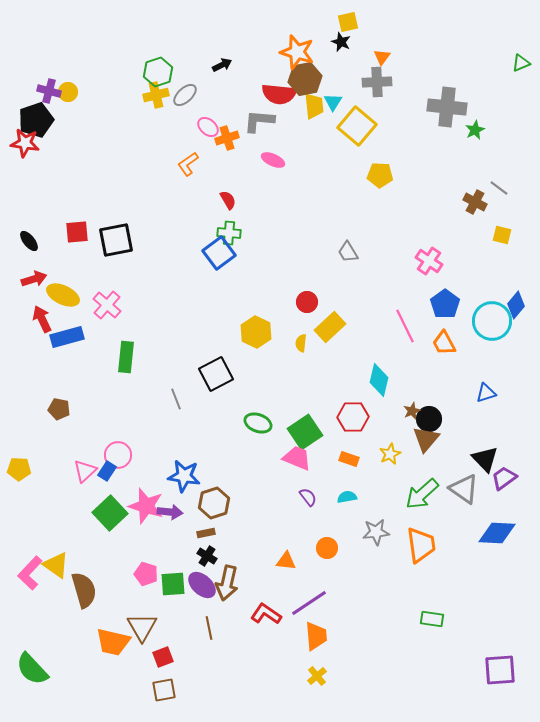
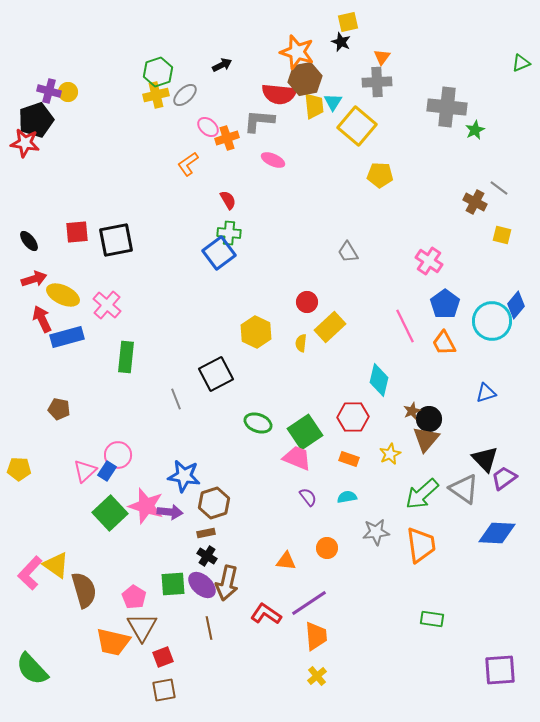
pink pentagon at (146, 574): moved 12 px left, 23 px down; rotated 15 degrees clockwise
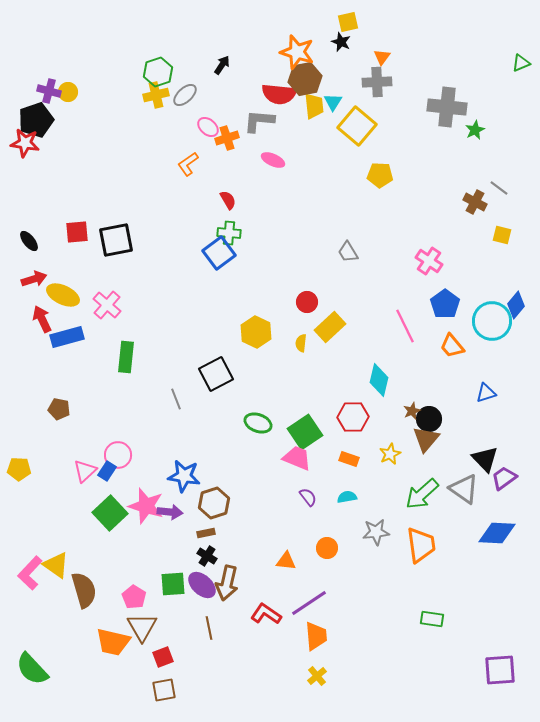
black arrow at (222, 65): rotated 30 degrees counterclockwise
orange trapezoid at (444, 343): moved 8 px right, 3 px down; rotated 12 degrees counterclockwise
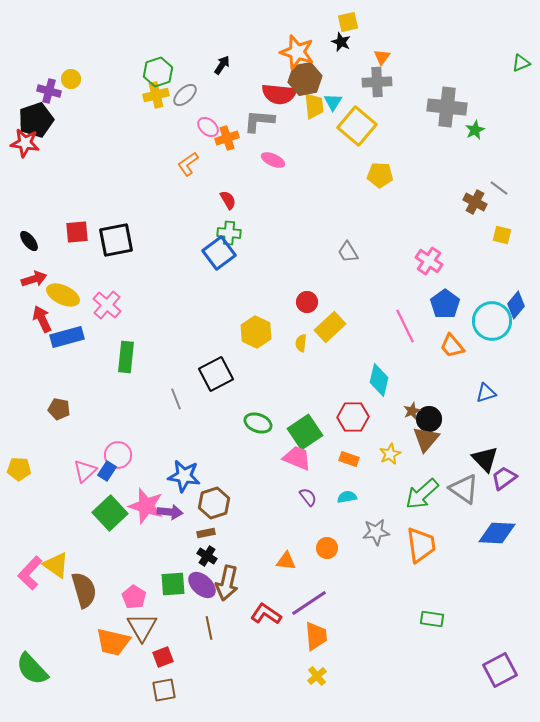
yellow circle at (68, 92): moved 3 px right, 13 px up
purple square at (500, 670): rotated 24 degrees counterclockwise
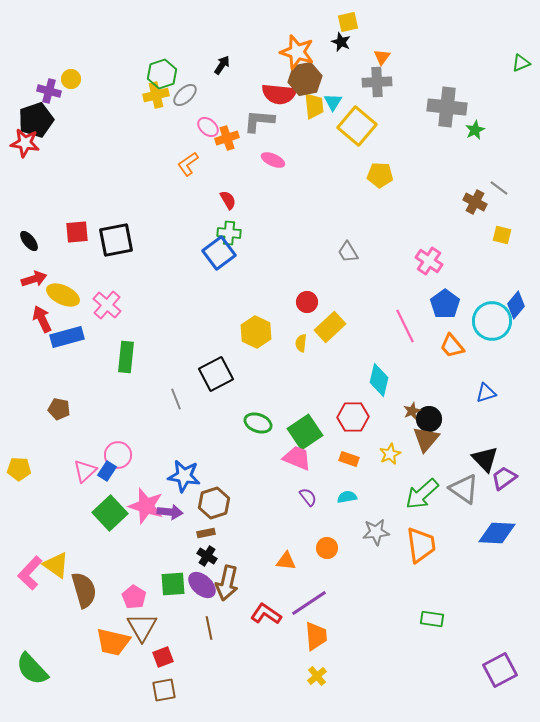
green hexagon at (158, 72): moved 4 px right, 2 px down
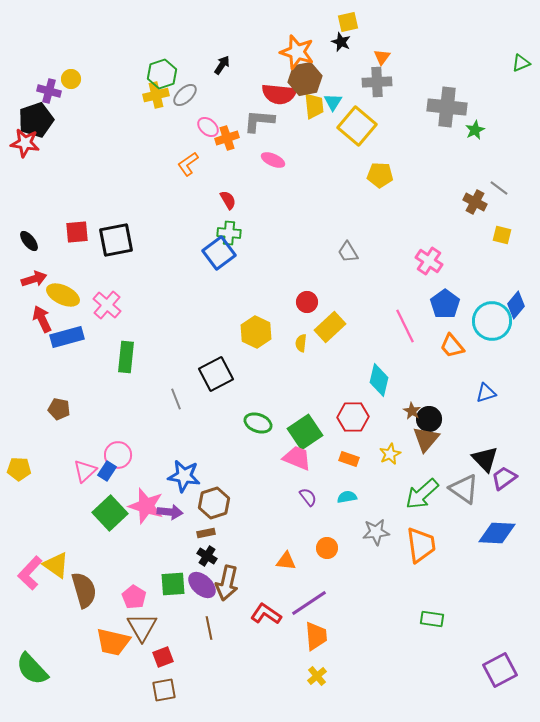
brown star at (412, 411): rotated 18 degrees counterclockwise
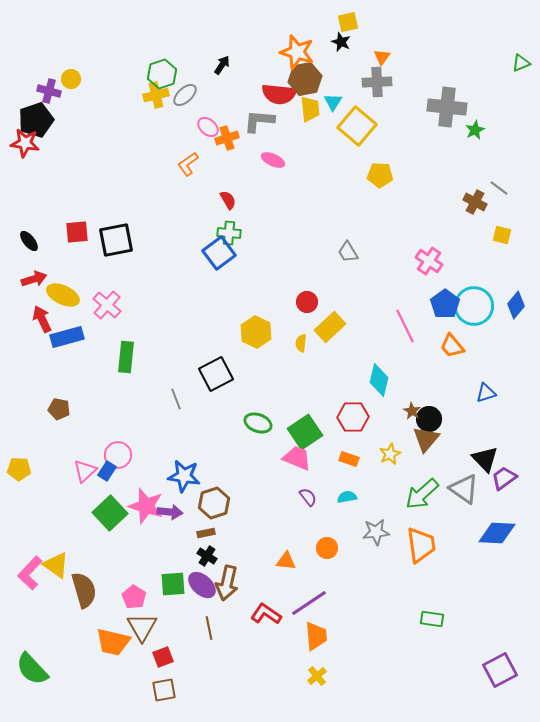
yellow trapezoid at (314, 106): moved 4 px left, 3 px down
cyan circle at (492, 321): moved 18 px left, 15 px up
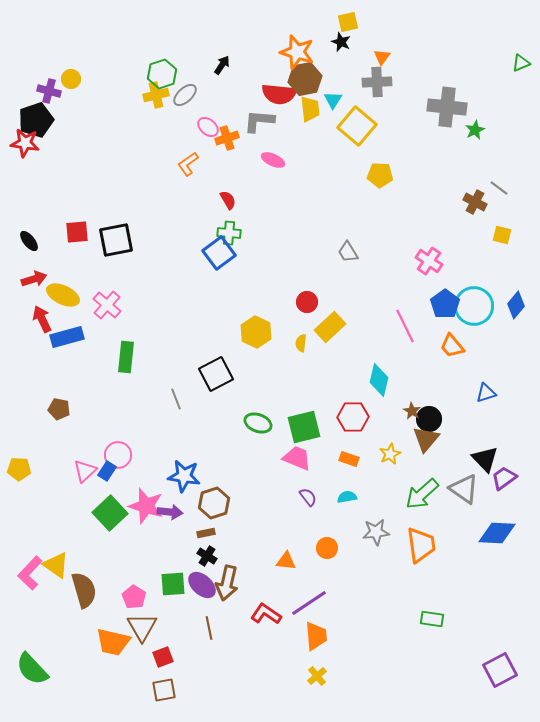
cyan triangle at (333, 102): moved 2 px up
green square at (305, 432): moved 1 px left, 5 px up; rotated 20 degrees clockwise
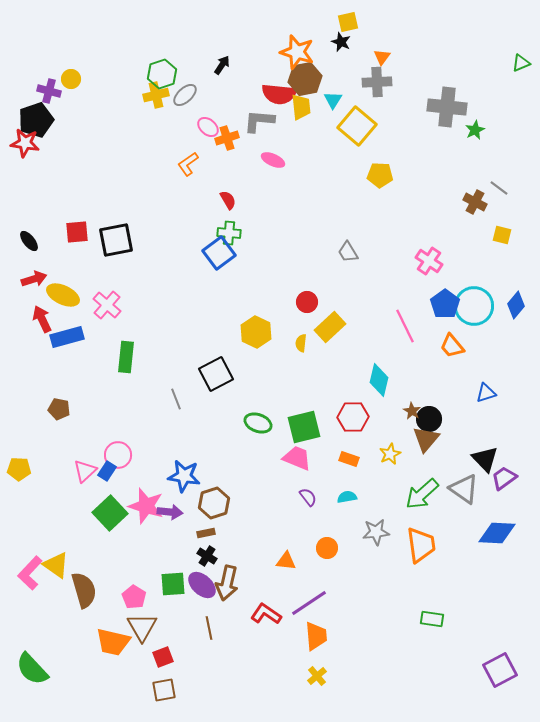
yellow trapezoid at (310, 109): moved 9 px left, 2 px up
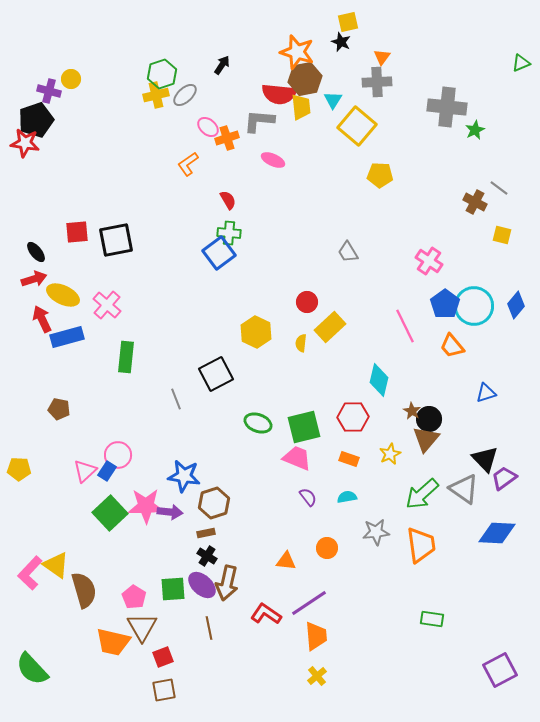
black ellipse at (29, 241): moved 7 px right, 11 px down
pink star at (146, 506): rotated 18 degrees counterclockwise
green square at (173, 584): moved 5 px down
